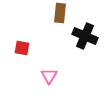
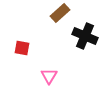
brown rectangle: rotated 42 degrees clockwise
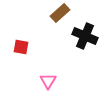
red square: moved 1 px left, 1 px up
pink triangle: moved 1 px left, 5 px down
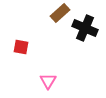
black cross: moved 8 px up
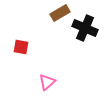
brown rectangle: rotated 12 degrees clockwise
pink triangle: moved 1 px left, 1 px down; rotated 18 degrees clockwise
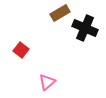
red square: moved 3 px down; rotated 28 degrees clockwise
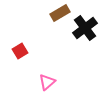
black cross: rotated 30 degrees clockwise
red square: moved 1 px left, 1 px down; rotated 21 degrees clockwise
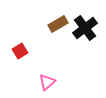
brown rectangle: moved 2 px left, 11 px down
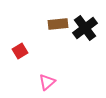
brown rectangle: rotated 24 degrees clockwise
